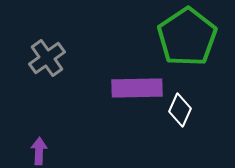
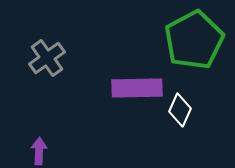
green pentagon: moved 7 px right, 3 px down; rotated 6 degrees clockwise
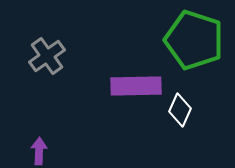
green pentagon: rotated 26 degrees counterclockwise
gray cross: moved 2 px up
purple rectangle: moved 1 px left, 2 px up
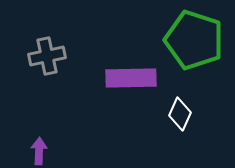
gray cross: rotated 24 degrees clockwise
purple rectangle: moved 5 px left, 8 px up
white diamond: moved 4 px down
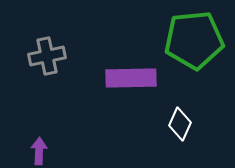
green pentagon: rotated 24 degrees counterclockwise
white diamond: moved 10 px down
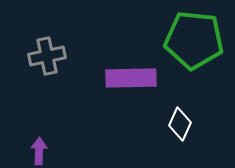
green pentagon: rotated 12 degrees clockwise
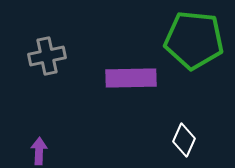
white diamond: moved 4 px right, 16 px down
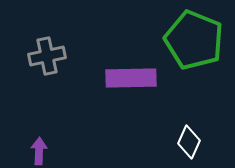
green pentagon: rotated 16 degrees clockwise
white diamond: moved 5 px right, 2 px down
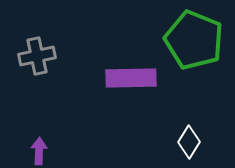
gray cross: moved 10 px left
white diamond: rotated 8 degrees clockwise
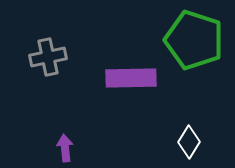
green pentagon: rotated 4 degrees counterclockwise
gray cross: moved 11 px right, 1 px down
purple arrow: moved 26 px right, 3 px up; rotated 8 degrees counterclockwise
